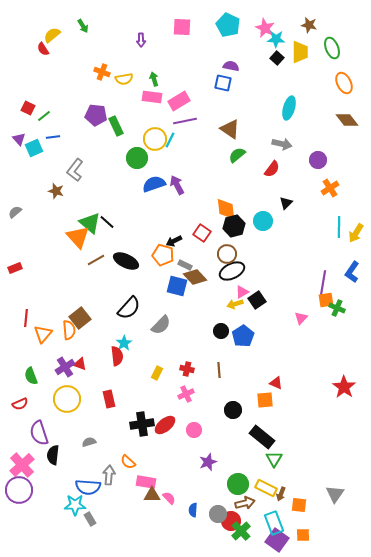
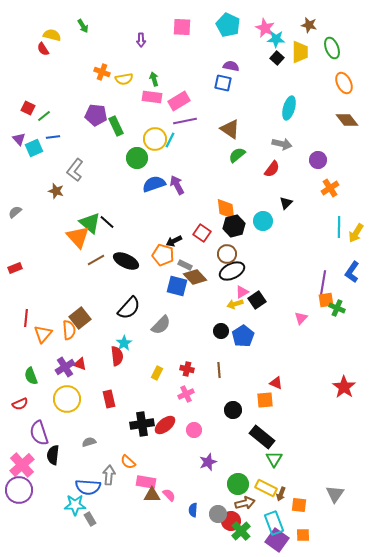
yellow semicircle at (52, 35): rotated 54 degrees clockwise
pink semicircle at (169, 498): moved 3 px up
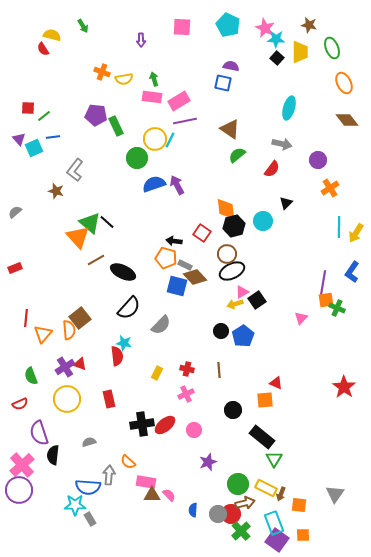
red square at (28, 108): rotated 24 degrees counterclockwise
black arrow at (174, 241): rotated 35 degrees clockwise
orange pentagon at (163, 255): moved 3 px right, 3 px down
black ellipse at (126, 261): moved 3 px left, 11 px down
cyan star at (124, 343): rotated 28 degrees counterclockwise
red circle at (231, 521): moved 7 px up
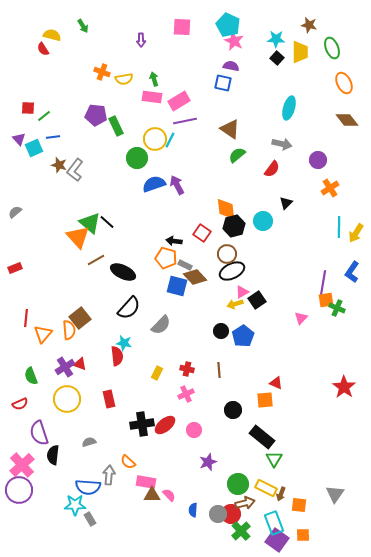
pink star at (265, 28): moved 31 px left, 13 px down
brown star at (56, 191): moved 3 px right, 26 px up
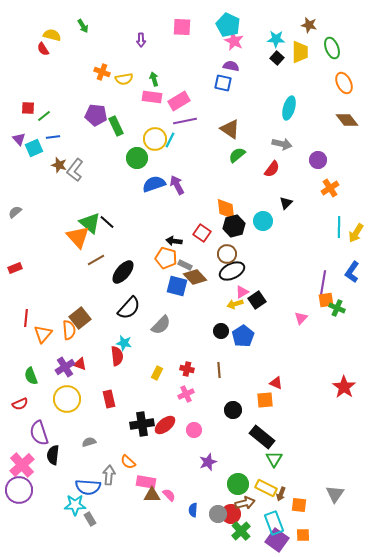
black ellipse at (123, 272): rotated 75 degrees counterclockwise
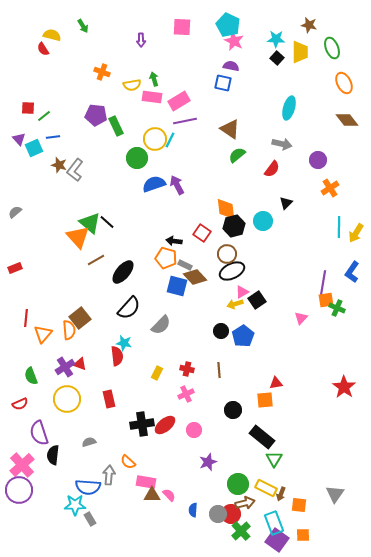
yellow semicircle at (124, 79): moved 8 px right, 6 px down
red triangle at (276, 383): rotated 32 degrees counterclockwise
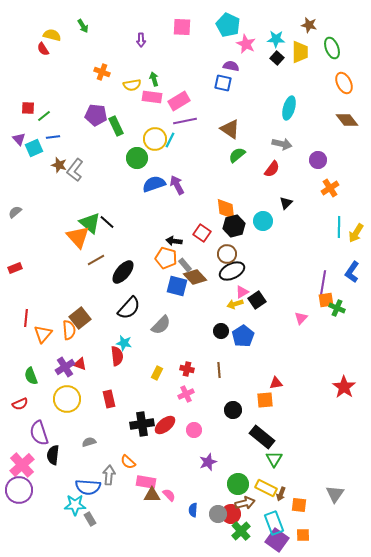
pink star at (234, 41): moved 12 px right, 3 px down
gray rectangle at (185, 265): rotated 24 degrees clockwise
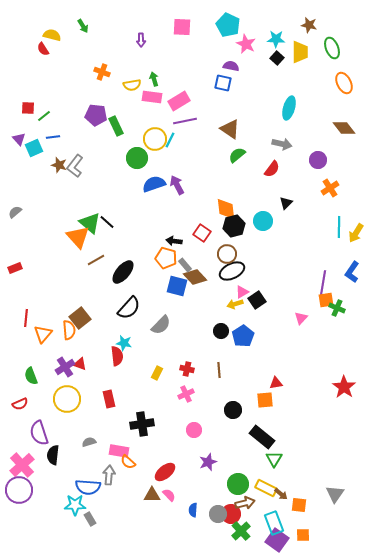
brown diamond at (347, 120): moved 3 px left, 8 px down
gray L-shape at (75, 170): moved 4 px up
red ellipse at (165, 425): moved 47 px down
pink rectangle at (146, 482): moved 27 px left, 31 px up
brown arrow at (281, 494): rotated 72 degrees counterclockwise
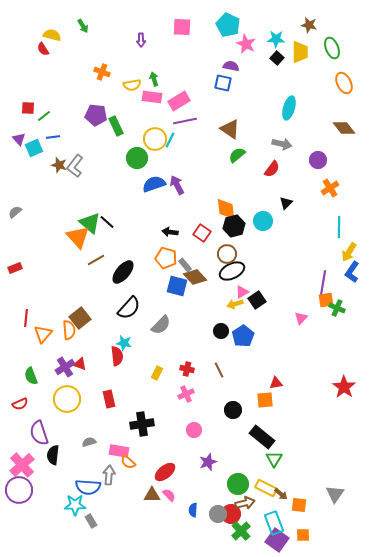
yellow arrow at (356, 233): moved 7 px left, 19 px down
black arrow at (174, 241): moved 4 px left, 9 px up
brown line at (219, 370): rotated 21 degrees counterclockwise
gray rectangle at (90, 519): moved 1 px right, 2 px down
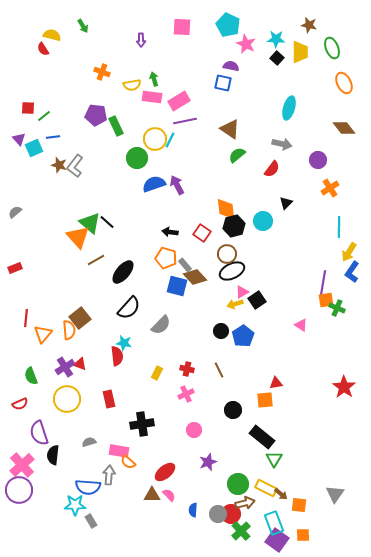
pink triangle at (301, 318): moved 7 px down; rotated 40 degrees counterclockwise
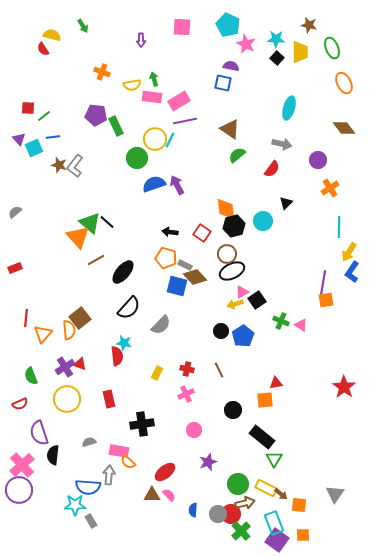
gray rectangle at (185, 265): rotated 24 degrees counterclockwise
green cross at (337, 308): moved 56 px left, 13 px down
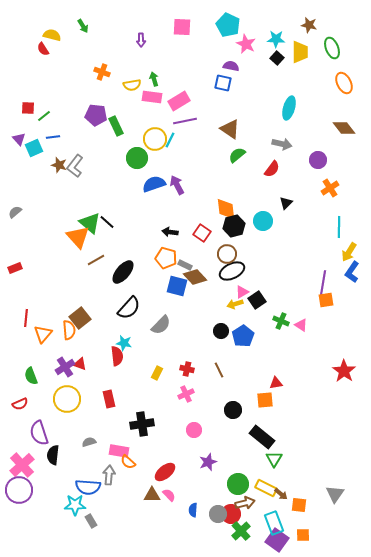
red star at (344, 387): moved 16 px up
